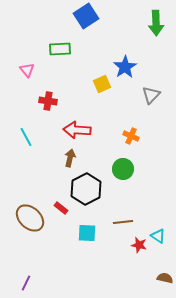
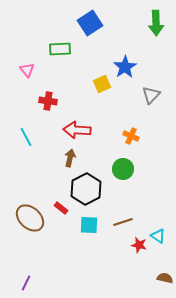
blue square: moved 4 px right, 7 px down
brown line: rotated 12 degrees counterclockwise
cyan square: moved 2 px right, 8 px up
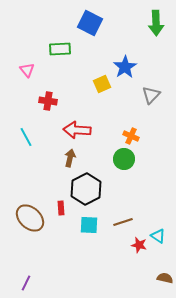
blue square: rotated 30 degrees counterclockwise
green circle: moved 1 px right, 10 px up
red rectangle: rotated 48 degrees clockwise
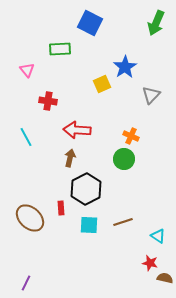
green arrow: rotated 25 degrees clockwise
red star: moved 11 px right, 18 px down
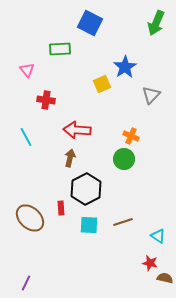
red cross: moved 2 px left, 1 px up
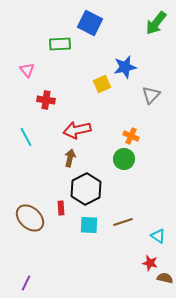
green arrow: rotated 15 degrees clockwise
green rectangle: moved 5 px up
blue star: rotated 20 degrees clockwise
red arrow: rotated 16 degrees counterclockwise
